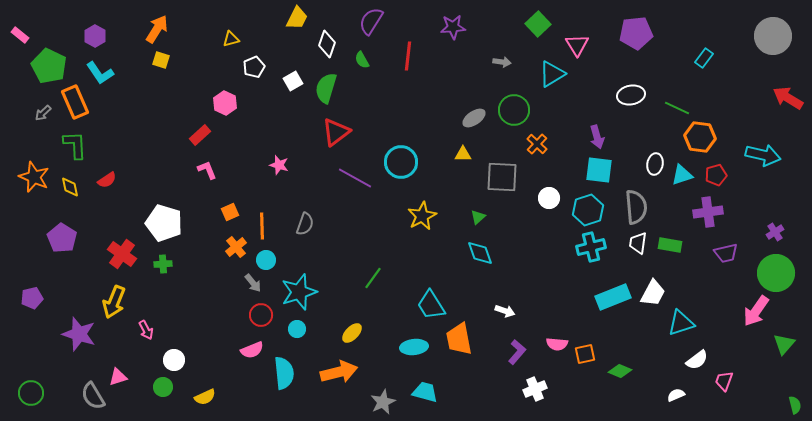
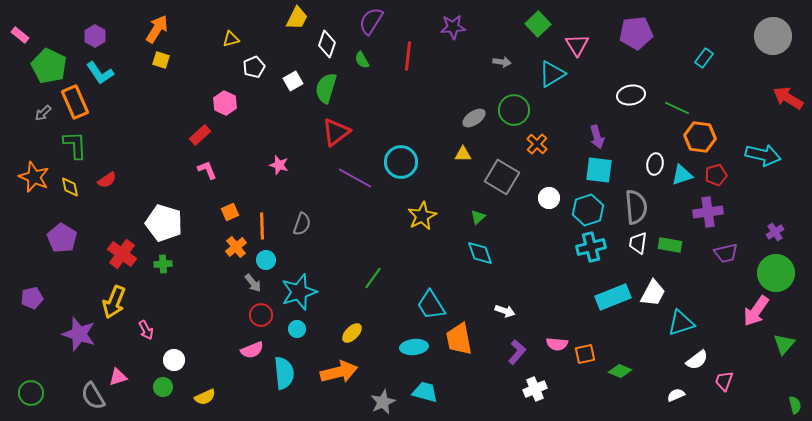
gray square at (502, 177): rotated 28 degrees clockwise
gray semicircle at (305, 224): moved 3 px left
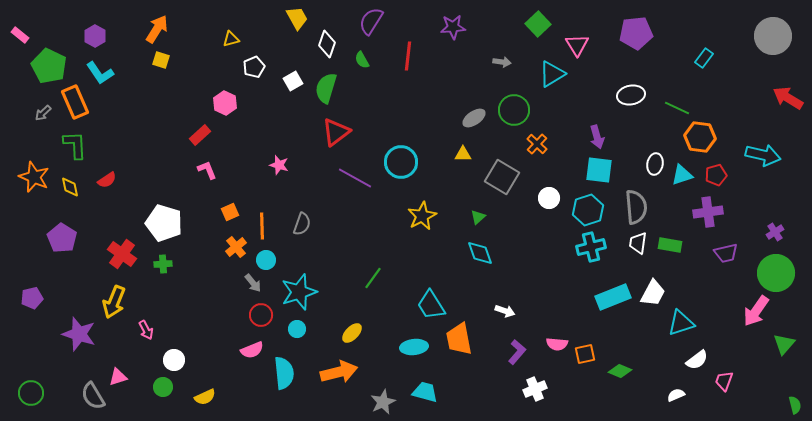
yellow trapezoid at (297, 18): rotated 55 degrees counterclockwise
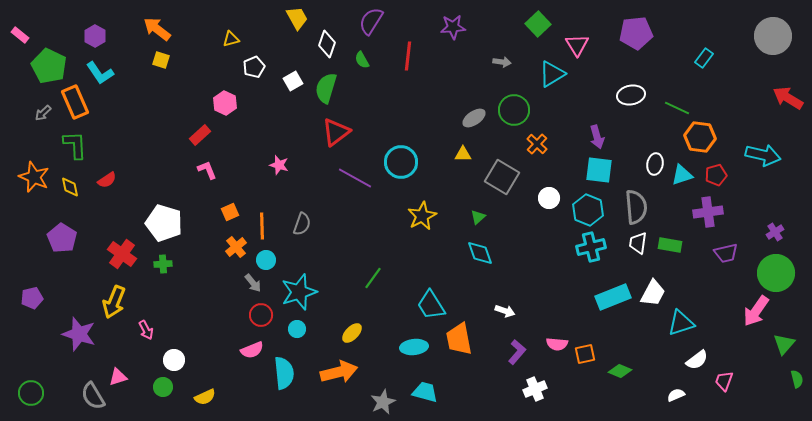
orange arrow at (157, 29): rotated 84 degrees counterclockwise
cyan hexagon at (588, 210): rotated 20 degrees counterclockwise
green semicircle at (795, 405): moved 2 px right, 26 px up
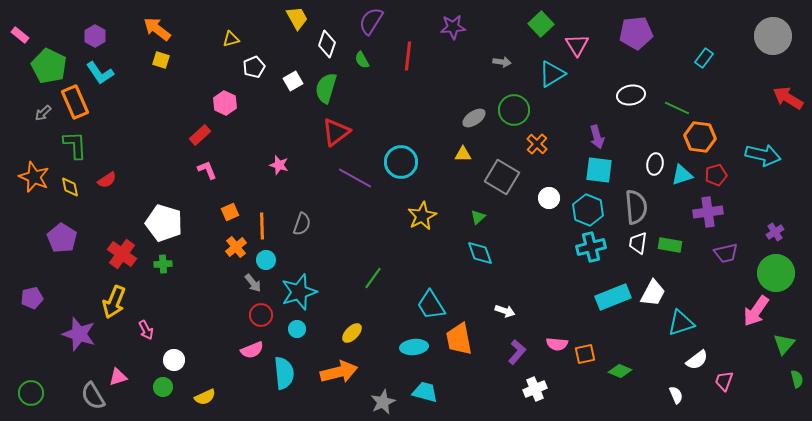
green square at (538, 24): moved 3 px right
white semicircle at (676, 395): rotated 90 degrees clockwise
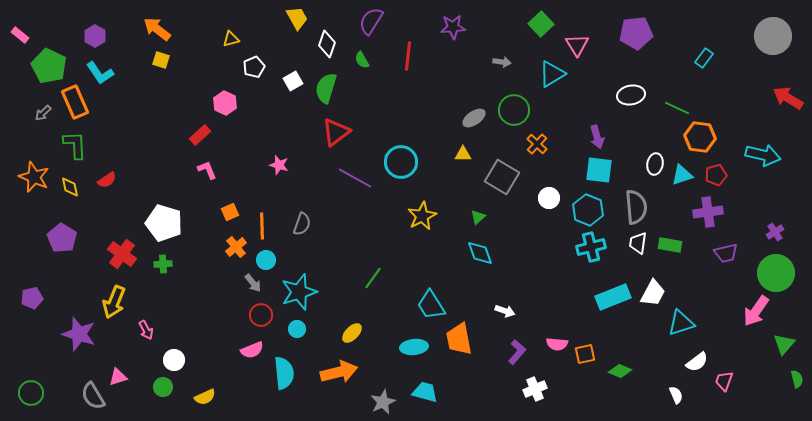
white semicircle at (697, 360): moved 2 px down
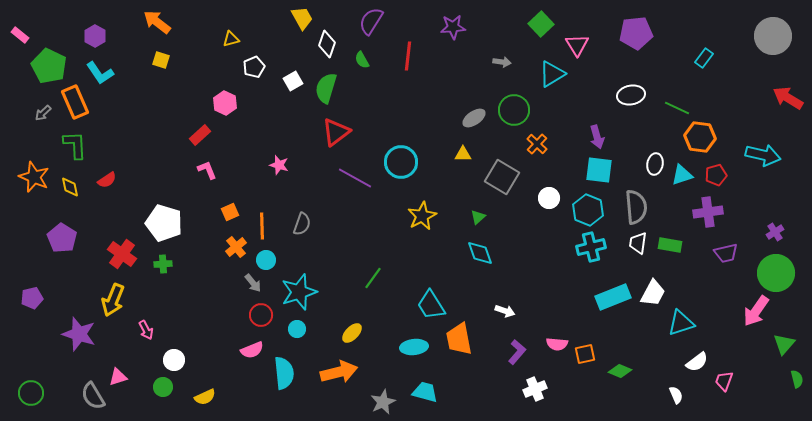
yellow trapezoid at (297, 18): moved 5 px right
orange arrow at (157, 29): moved 7 px up
yellow arrow at (114, 302): moved 1 px left, 2 px up
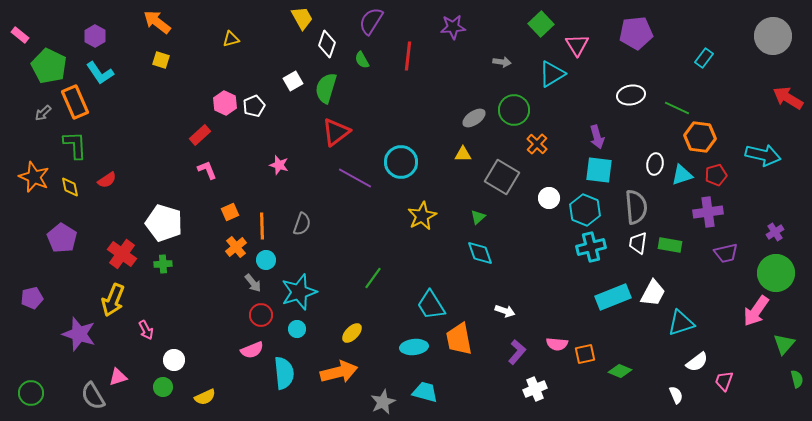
white pentagon at (254, 67): moved 39 px down
cyan hexagon at (588, 210): moved 3 px left
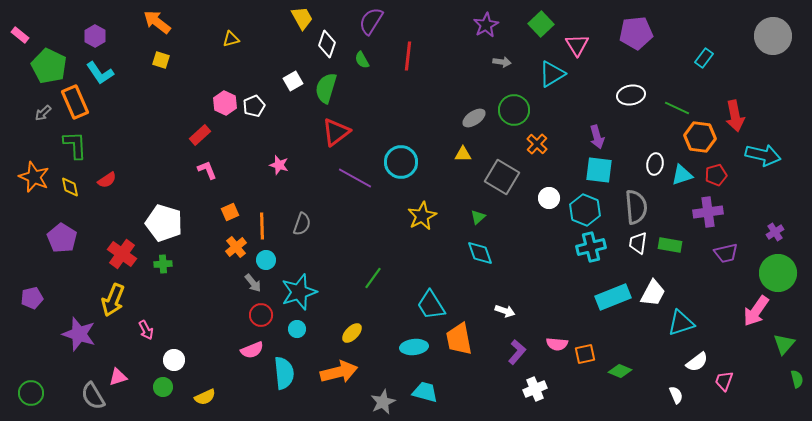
purple star at (453, 27): moved 33 px right, 2 px up; rotated 25 degrees counterclockwise
red arrow at (788, 98): moved 53 px left, 18 px down; rotated 132 degrees counterclockwise
green circle at (776, 273): moved 2 px right
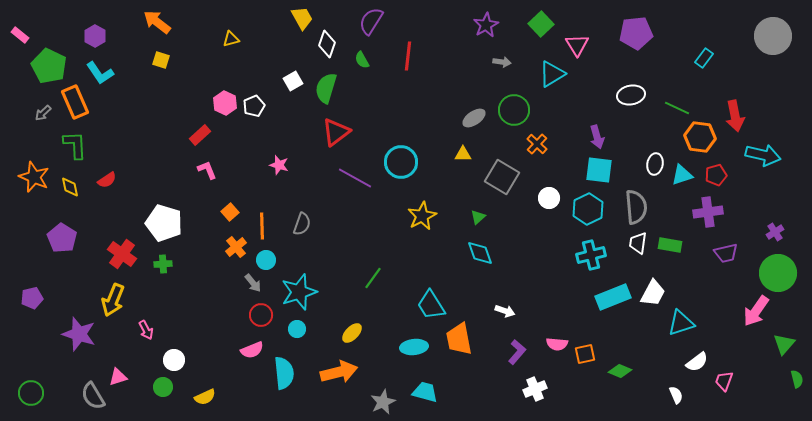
cyan hexagon at (585, 210): moved 3 px right, 1 px up; rotated 12 degrees clockwise
orange square at (230, 212): rotated 18 degrees counterclockwise
cyan cross at (591, 247): moved 8 px down
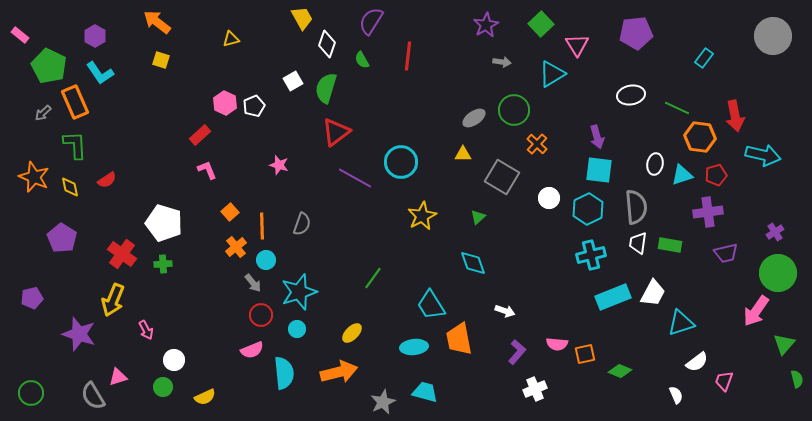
cyan diamond at (480, 253): moved 7 px left, 10 px down
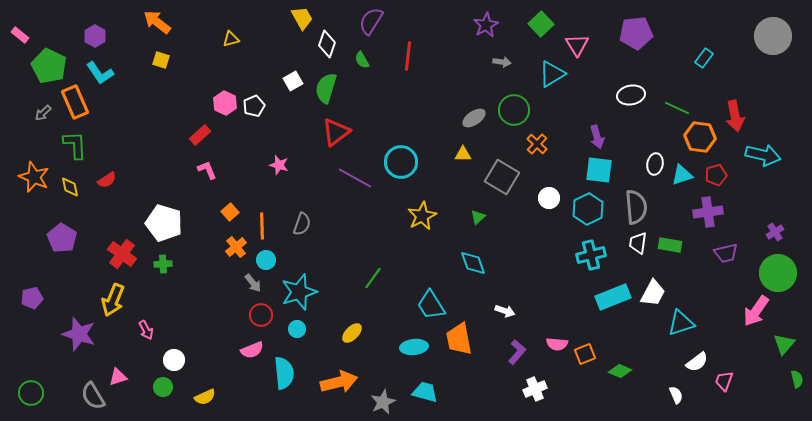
orange square at (585, 354): rotated 10 degrees counterclockwise
orange arrow at (339, 372): moved 10 px down
